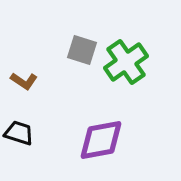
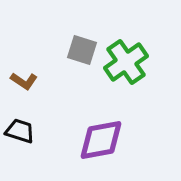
black trapezoid: moved 1 px right, 2 px up
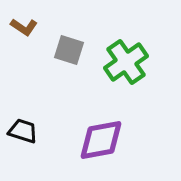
gray square: moved 13 px left
brown L-shape: moved 54 px up
black trapezoid: moved 3 px right
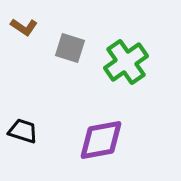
gray square: moved 1 px right, 2 px up
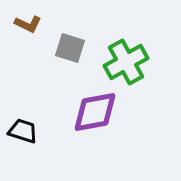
brown L-shape: moved 4 px right, 3 px up; rotated 8 degrees counterclockwise
green cross: rotated 6 degrees clockwise
purple diamond: moved 6 px left, 28 px up
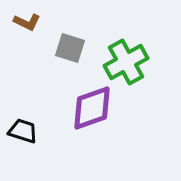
brown L-shape: moved 1 px left, 2 px up
purple diamond: moved 3 px left, 4 px up; rotated 9 degrees counterclockwise
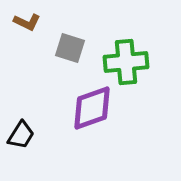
green cross: rotated 24 degrees clockwise
black trapezoid: moved 2 px left, 4 px down; rotated 104 degrees clockwise
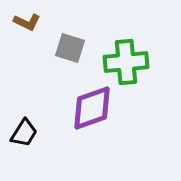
black trapezoid: moved 3 px right, 2 px up
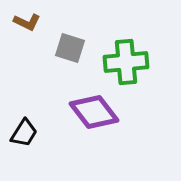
purple diamond: moved 2 px right, 4 px down; rotated 72 degrees clockwise
